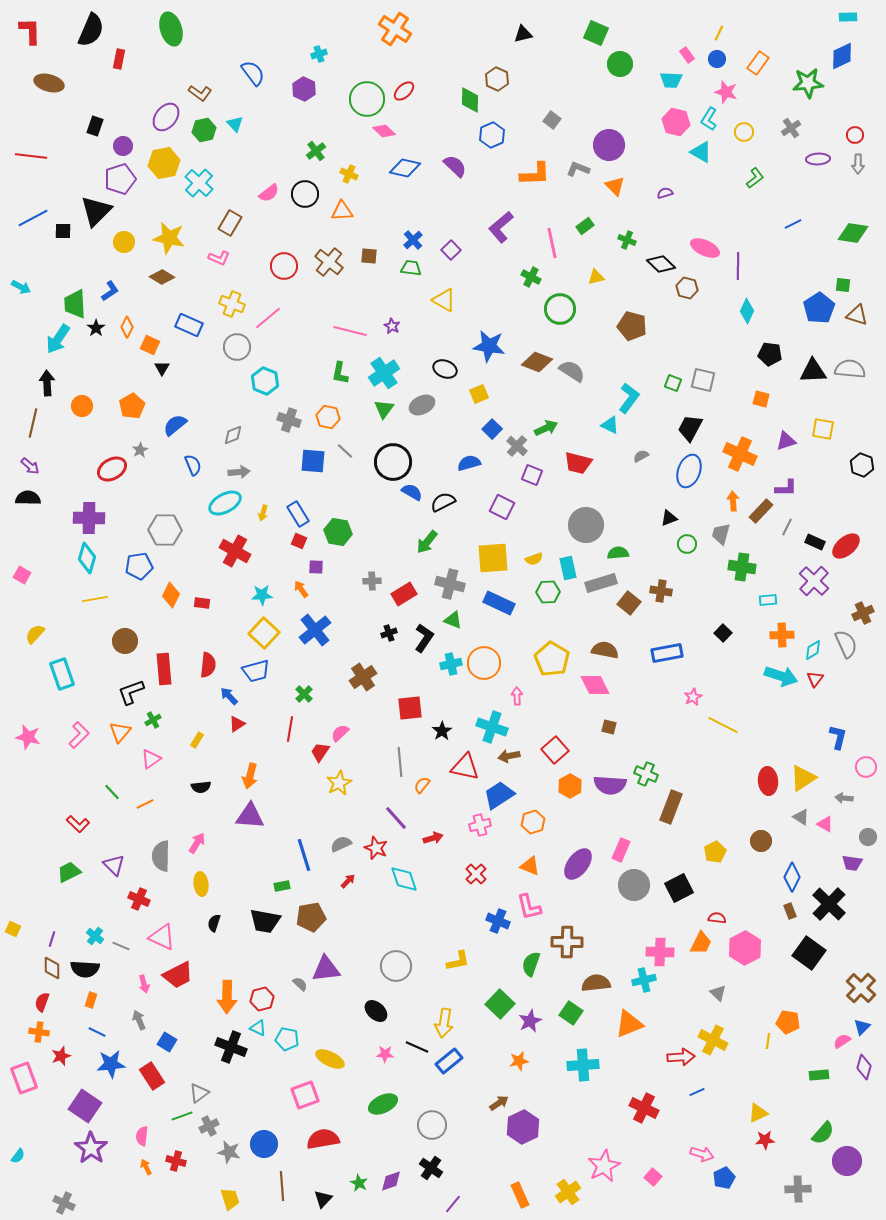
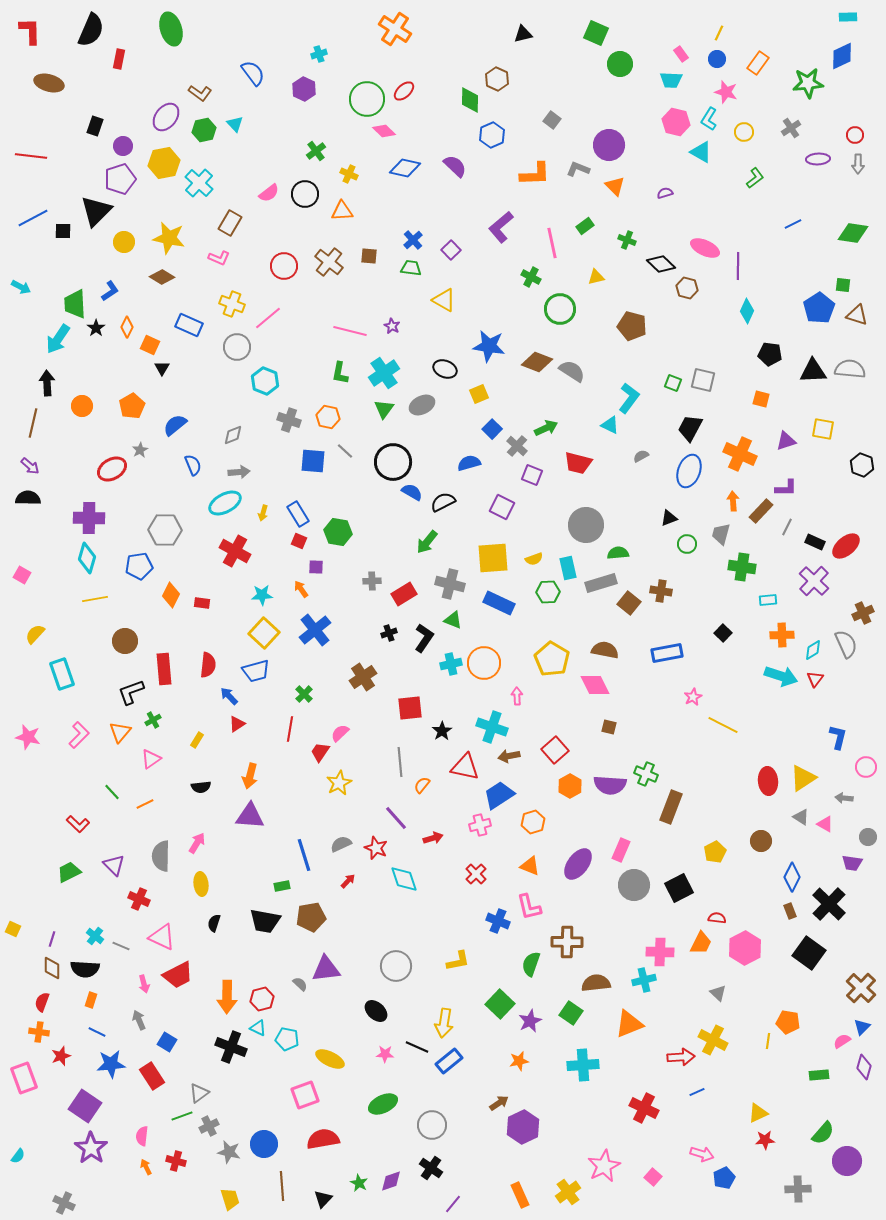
pink rectangle at (687, 55): moved 6 px left, 1 px up
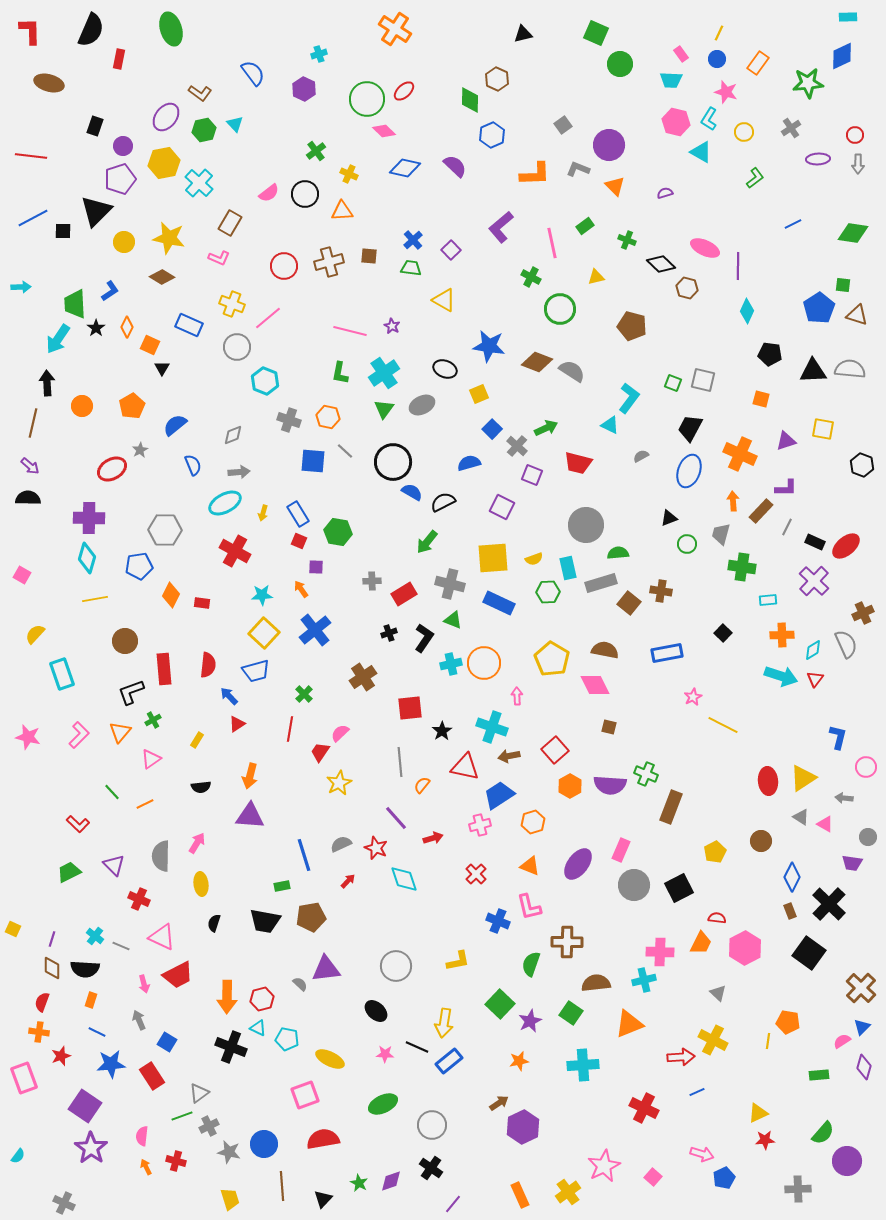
gray square at (552, 120): moved 11 px right, 5 px down; rotated 18 degrees clockwise
brown cross at (329, 262): rotated 36 degrees clockwise
cyan arrow at (21, 287): rotated 30 degrees counterclockwise
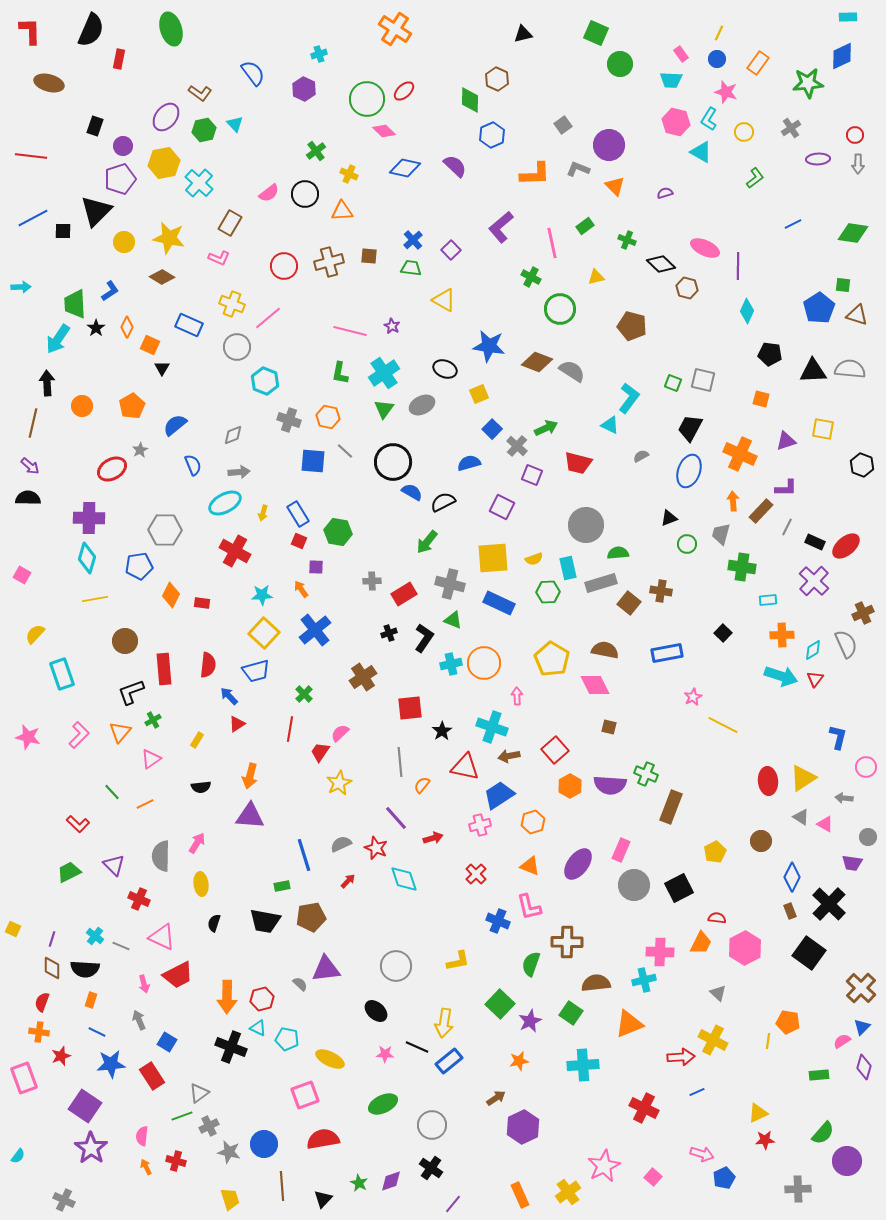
brown arrow at (499, 1103): moved 3 px left, 5 px up
gray cross at (64, 1203): moved 3 px up
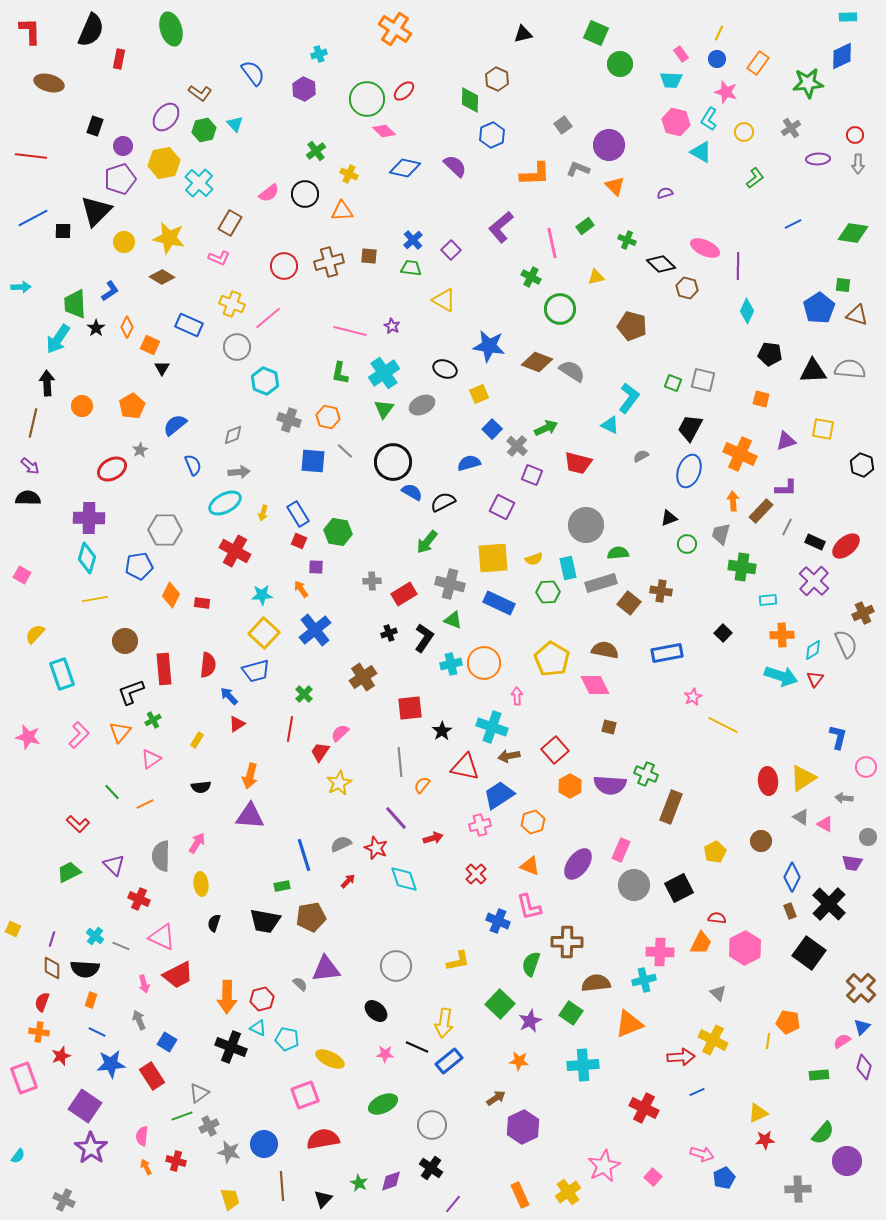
orange star at (519, 1061): rotated 18 degrees clockwise
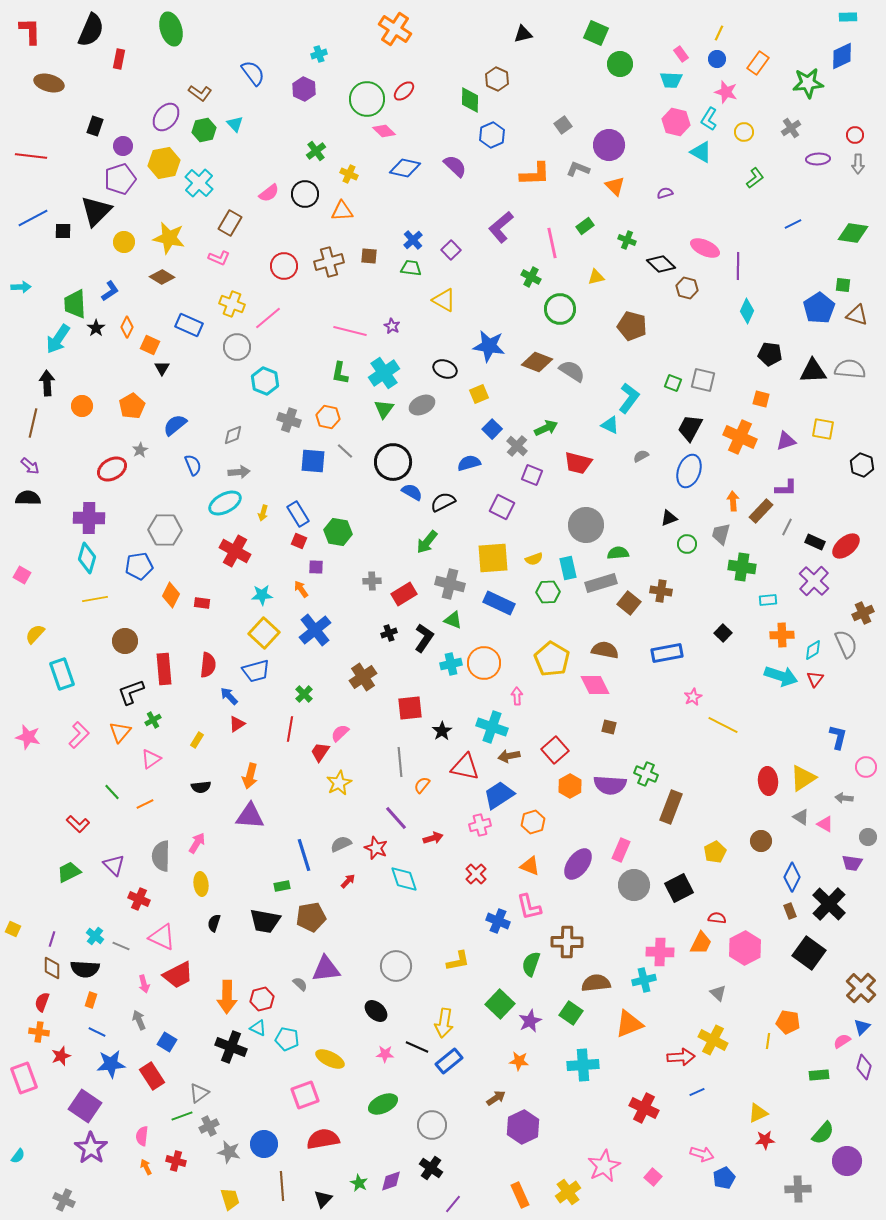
orange cross at (740, 454): moved 17 px up
